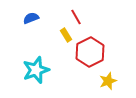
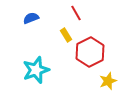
red line: moved 4 px up
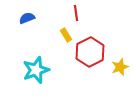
red line: rotated 21 degrees clockwise
blue semicircle: moved 4 px left
yellow star: moved 12 px right, 14 px up
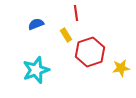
blue semicircle: moved 9 px right, 6 px down
red hexagon: rotated 8 degrees clockwise
yellow star: moved 1 px right, 1 px down; rotated 12 degrees clockwise
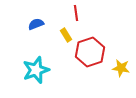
yellow star: rotated 18 degrees clockwise
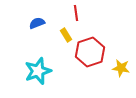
blue semicircle: moved 1 px right, 1 px up
cyan star: moved 2 px right, 1 px down
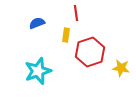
yellow rectangle: rotated 40 degrees clockwise
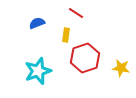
red line: rotated 49 degrees counterclockwise
red hexagon: moved 5 px left, 6 px down
